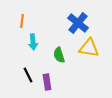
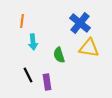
blue cross: moved 2 px right
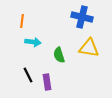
blue cross: moved 2 px right, 6 px up; rotated 25 degrees counterclockwise
cyan arrow: rotated 77 degrees counterclockwise
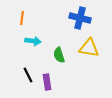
blue cross: moved 2 px left, 1 px down
orange line: moved 3 px up
cyan arrow: moved 1 px up
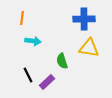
blue cross: moved 4 px right, 1 px down; rotated 15 degrees counterclockwise
green semicircle: moved 3 px right, 6 px down
purple rectangle: rotated 56 degrees clockwise
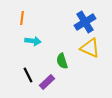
blue cross: moved 1 px right, 3 px down; rotated 30 degrees counterclockwise
yellow triangle: moved 1 px right; rotated 15 degrees clockwise
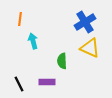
orange line: moved 2 px left, 1 px down
cyan arrow: rotated 112 degrees counterclockwise
green semicircle: rotated 14 degrees clockwise
black line: moved 9 px left, 9 px down
purple rectangle: rotated 42 degrees clockwise
